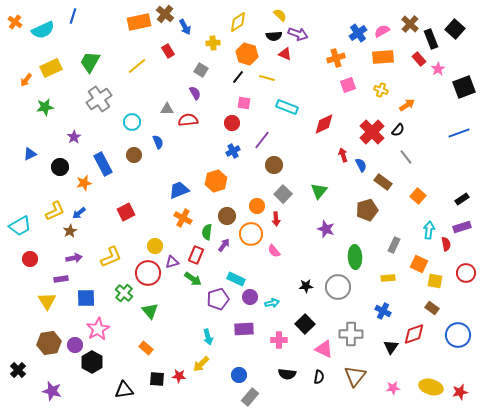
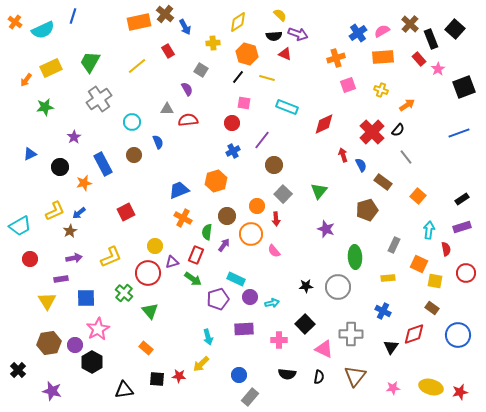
purple semicircle at (195, 93): moved 8 px left, 4 px up
red semicircle at (446, 244): moved 5 px down
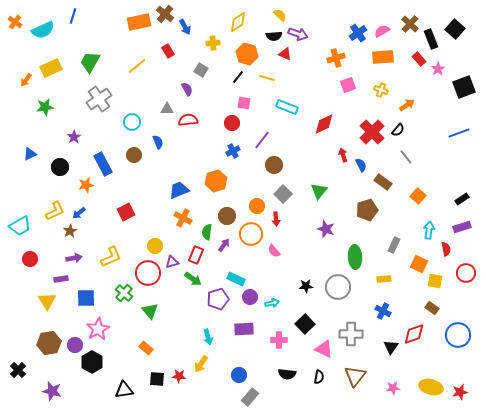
orange star at (84, 183): moved 2 px right, 2 px down
yellow rectangle at (388, 278): moved 4 px left, 1 px down
yellow arrow at (201, 364): rotated 12 degrees counterclockwise
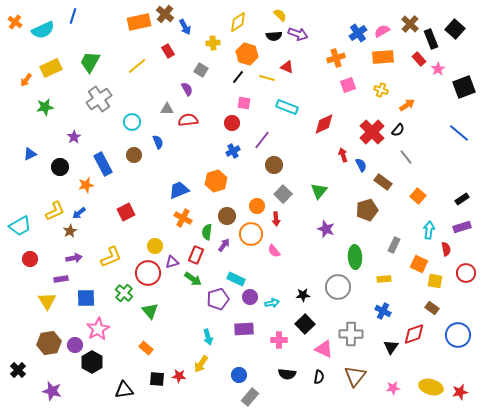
red triangle at (285, 54): moved 2 px right, 13 px down
blue line at (459, 133): rotated 60 degrees clockwise
black star at (306, 286): moved 3 px left, 9 px down
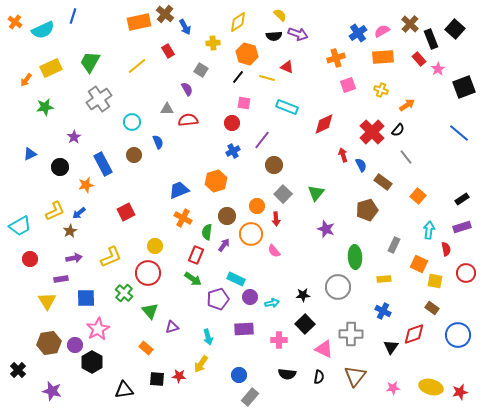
green triangle at (319, 191): moved 3 px left, 2 px down
purple triangle at (172, 262): moved 65 px down
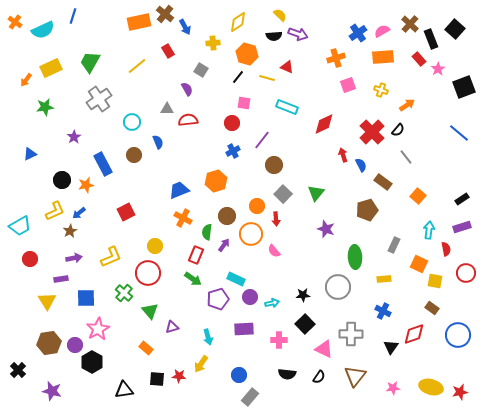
black circle at (60, 167): moved 2 px right, 13 px down
black semicircle at (319, 377): rotated 24 degrees clockwise
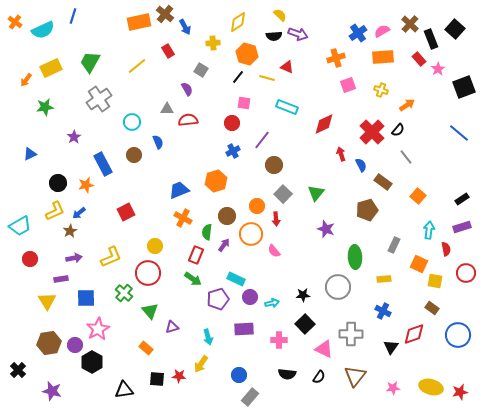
red arrow at (343, 155): moved 2 px left, 1 px up
black circle at (62, 180): moved 4 px left, 3 px down
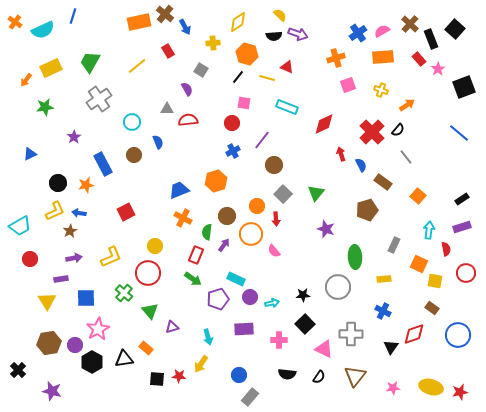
blue arrow at (79, 213): rotated 48 degrees clockwise
black triangle at (124, 390): moved 31 px up
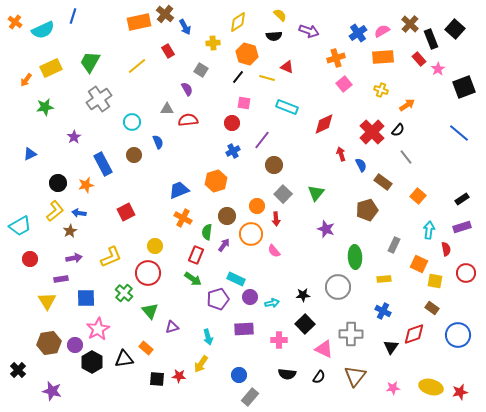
purple arrow at (298, 34): moved 11 px right, 3 px up
pink square at (348, 85): moved 4 px left, 1 px up; rotated 21 degrees counterclockwise
yellow L-shape at (55, 211): rotated 15 degrees counterclockwise
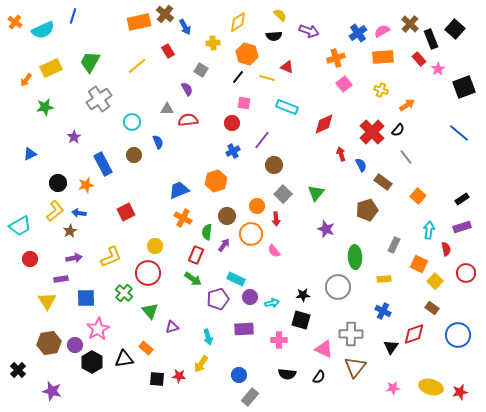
yellow square at (435, 281): rotated 35 degrees clockwise
black square at (305, 324): moved 4 px left, 4 px up; rotated 30 degrees counterclockwise
brown triangle at (355, 376): moved 9 px up
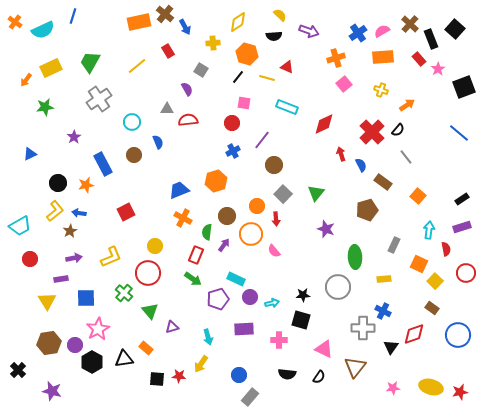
gray cross at (351, 334): moved 12 px right, 6 px up
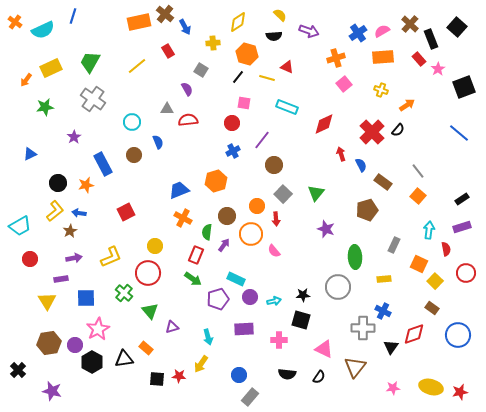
black square at (455, 29): moved 2 px right, 2 px up
gray cross at (99, 99): moved 6 px left; rotated 20 degrees counterclockwise
gray line at (406, 157): moved 12 px right, 14 px down
cyan arrow at (272, 303): moved 2 px right, 2 px up
